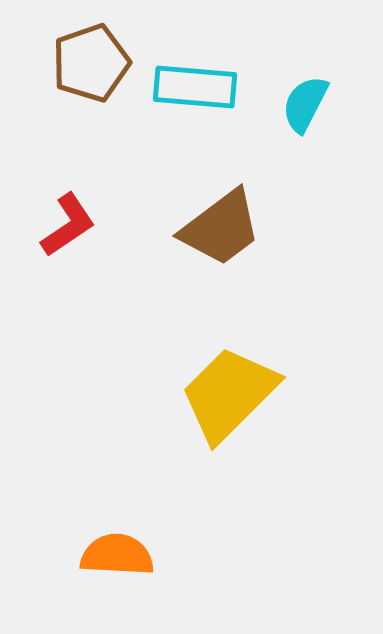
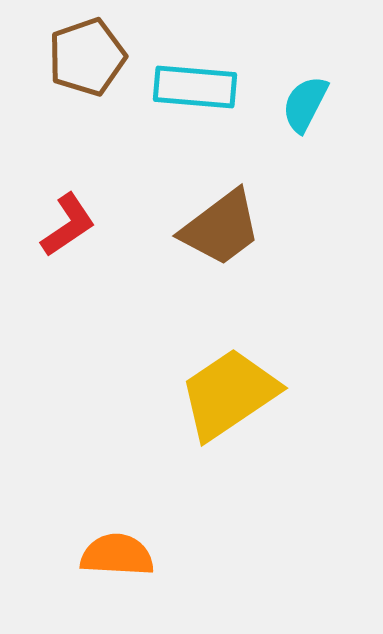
brown pentagon: moved 4 px left, 6 px up
yellow trapezoid: rotated 11 degrees clockwise
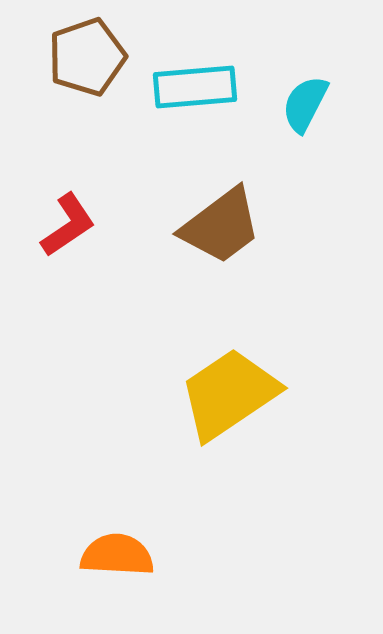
cyan rectangle: rotated 10 degrees counterclockwise
brown trapezoid: moved 2 px up
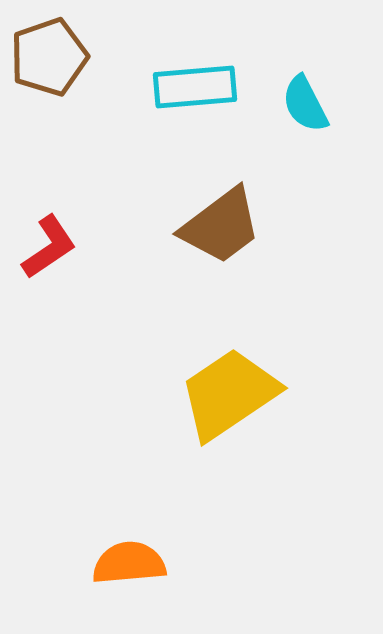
brown pentagon: moved 38 px left
cyan semicircle: rotated 54 degrees counterclockwise
red L-shape: moved 19 px left, 22 px down
orange semicircle: moved 12 px right, 8 px down; rotated 8 degrees counterclockwise
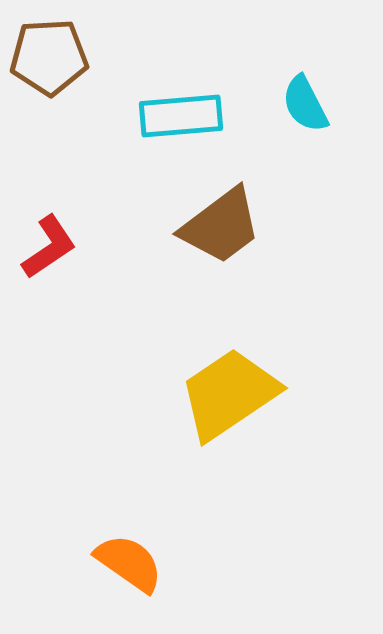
brown pentagon: rotated 16 degrees clockwise
cyan rectangle: moved 14 px left, 29 px down
orange semicircle: rotated 40 degrees clockwise
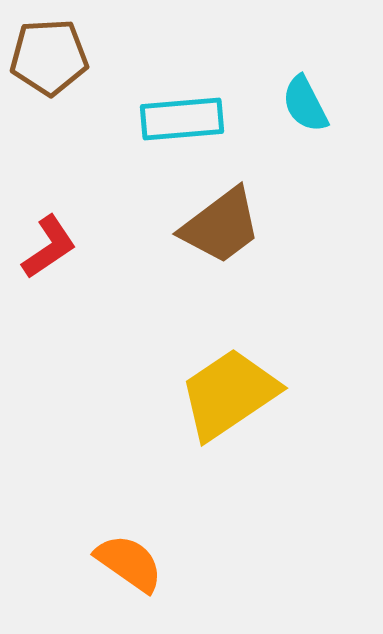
cyan rectangle: moved 1 px right, 3 px down
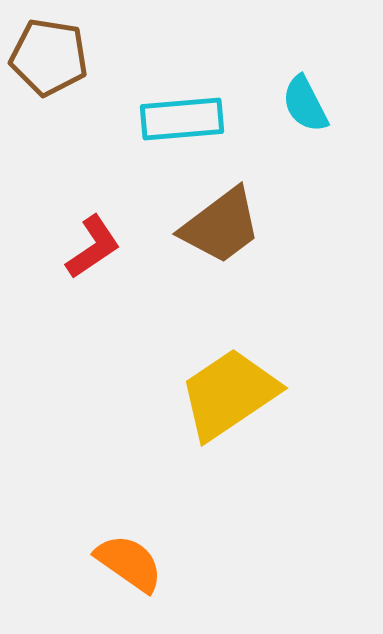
brown pentagon: rotated 12 degrees clockwise
red L-shape: moved 44 px right
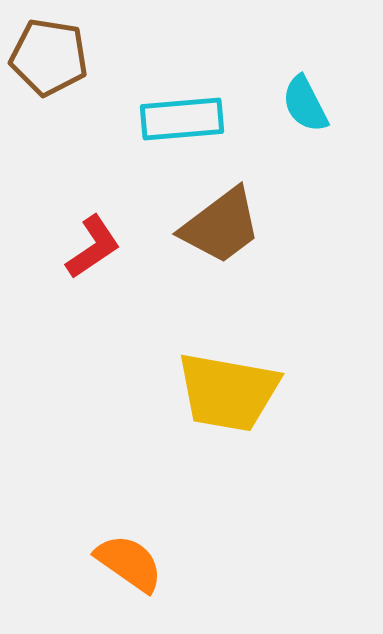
yellow trapezoid: moved 1 px left, 2 px up; rotated 136 degrees counterclockwise
